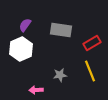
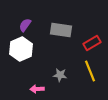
gray star: rotated 16 degrees clockwise
pink arrow: moved 1 px right, 1 px up
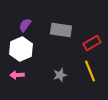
gray star: rotated 24 degrees counterclockwise
pink arrow: moved 20 px left, 14 px up
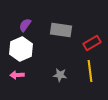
yellow line: rotated 15 degrees clockwise
gray star: rotated 24 degrees clockwise
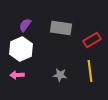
gray rectangle: moved 2 px up
red rectangle: moved 3 px up
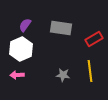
red rectangle: moved 2 px right, 1 px up
gray star: moved 3 px right
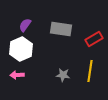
gray rectangle: moved 1 px down
yellow line: rotated 15 degrees clockwise
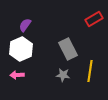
gray rectangle: moved 7 px right, 20 px down; rotated 55 degrees clockwise
red rectangle: moved 20 px up
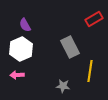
purple semicircle: rotated 64 degrees counterclockwise
gray rectangle: moved 2 px right, 2 px up
gray star: moved 11 px down
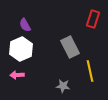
red rectangle: moved 1 px left; rotated 42 degrees counterclockwise
yellow line: rotated 20 degrees counterclockwise
